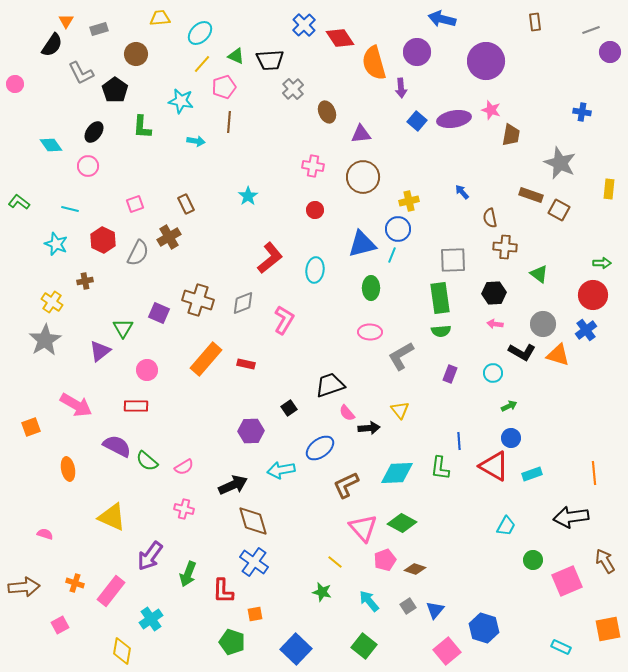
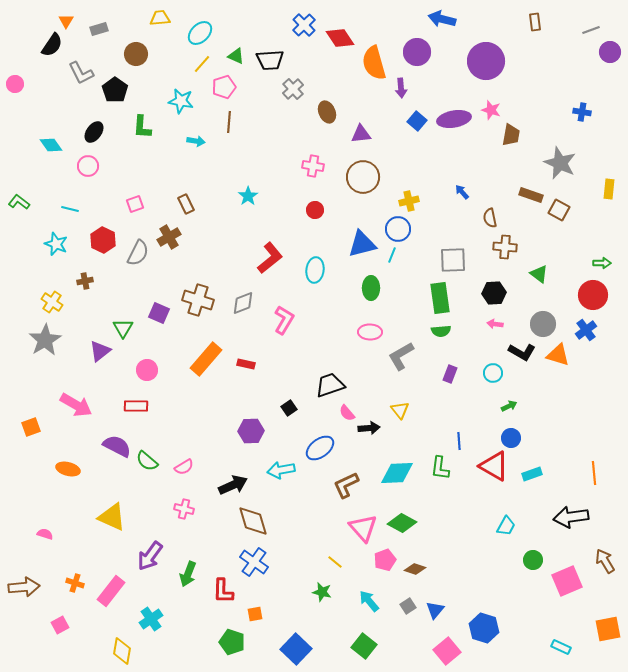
orange ellipse at (68, 469): rotated 65 degrees counterclockwise
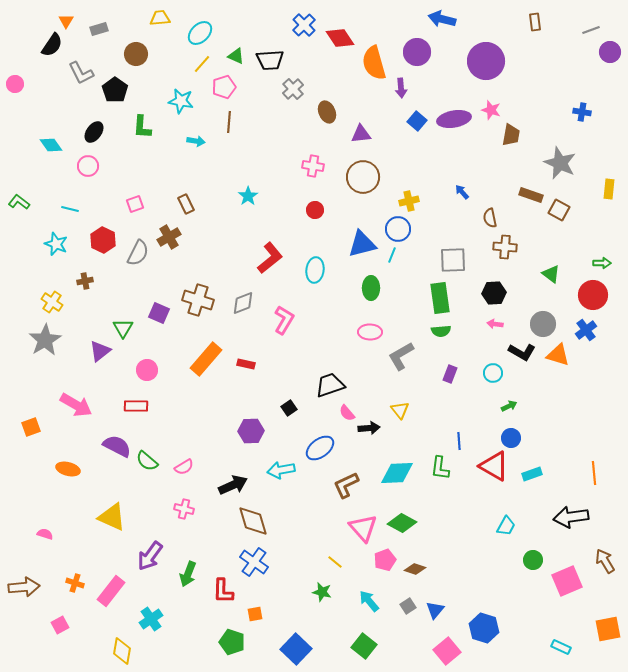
green triangle at (539, 274): moved 12 px right
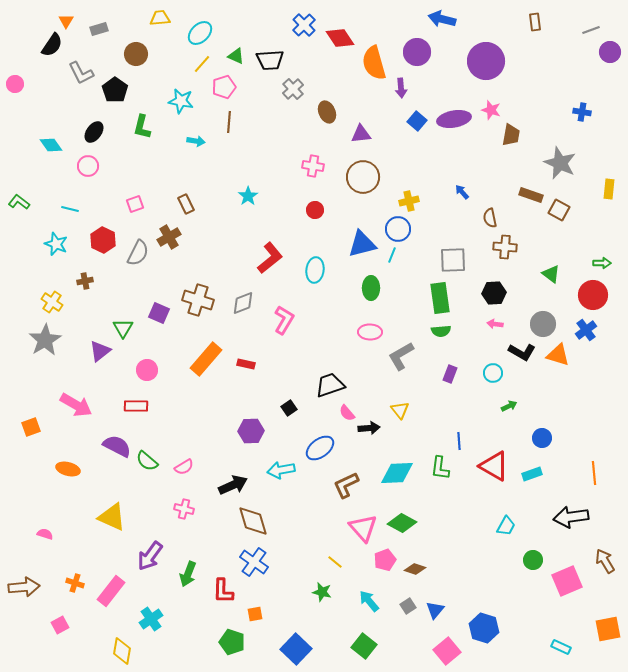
green L-shape at (142, 127): rotated 10 degrees clockwise
blue circle at (511, 438): moved 31 px right
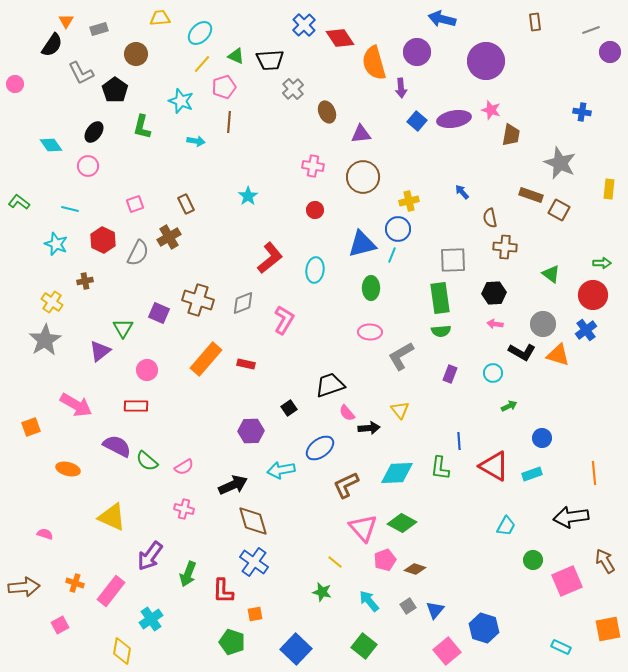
cyan star at (181, 101): rotated 10 degrees clockwise
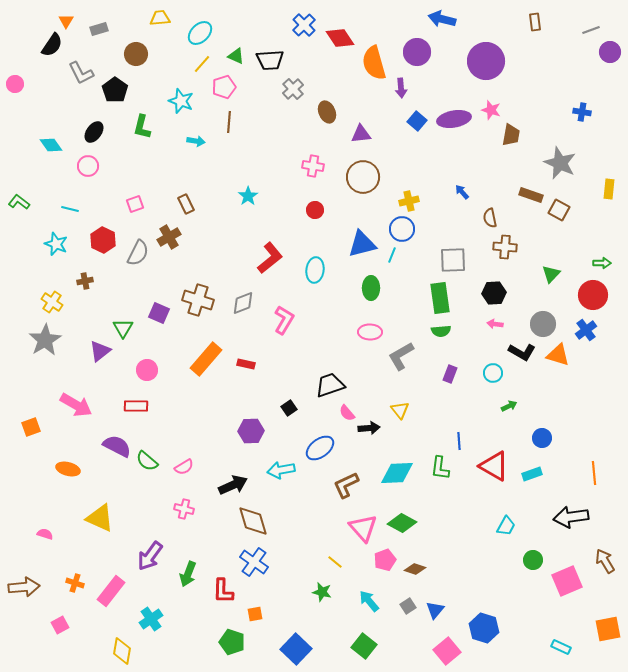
blue circle at (398, 229): moved 4 px right
green triangle at (551, 274): rotated 36 degrees clockwise
yellow triangle at (112, 517): moved 12 px left, 1 px down
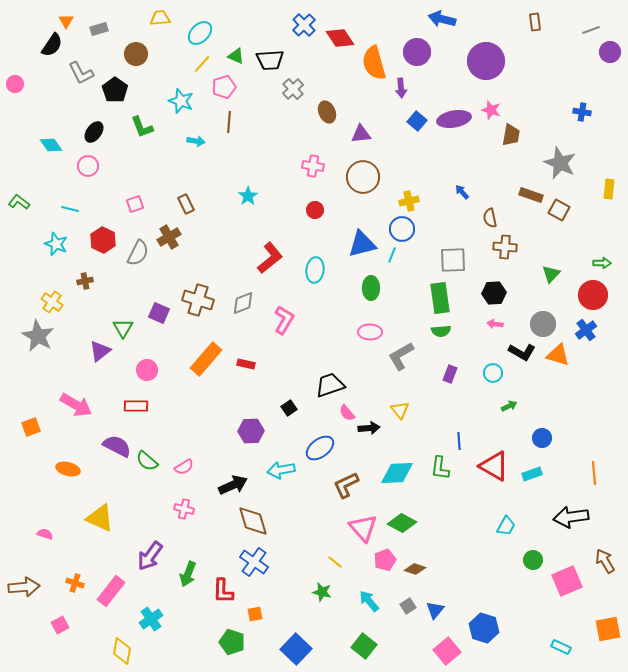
green L-shape at (142, 127): rotated 35 degrees counterclockwise
gray star at (45, 340): moved 7 px left, 4 px up; rotated 12 degrees counterclockwise
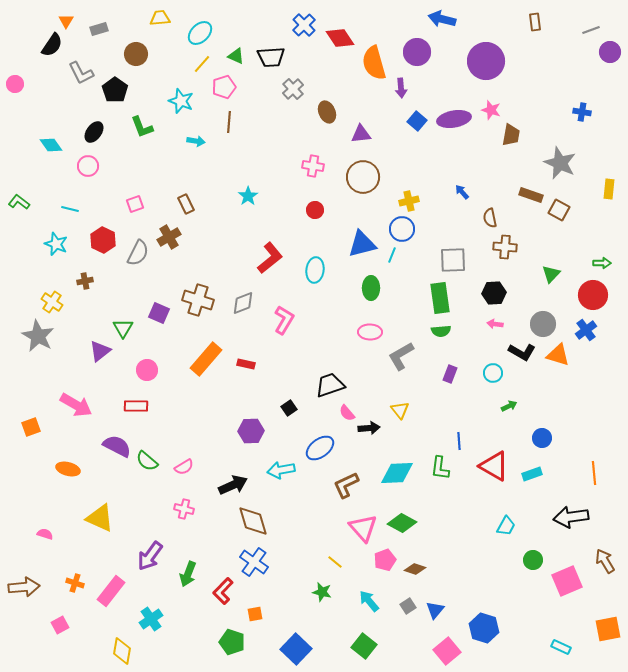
black trapezoid at (270, 60): moved 1 px right, 3 px up
red L-shape at (223, 591): rotated 44 degrees clockwise
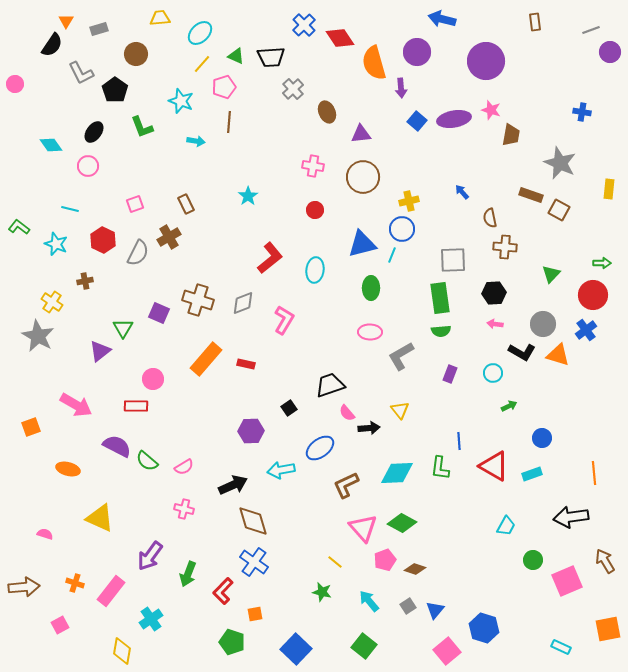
green L-shape at (19, 202): moved 25 px down
pink circle at (147, 370): moved 6 px right, 9 px down
